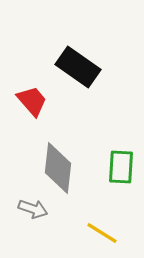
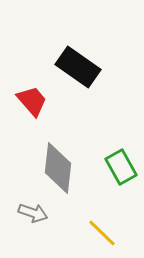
green rectangle: rotated 32 degrees counterclockwise
gray arrow: moved 4 px down
yellow line: rotated 12 degrees clockwise
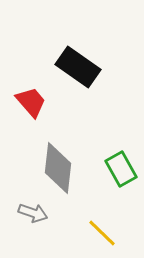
red trapezoid: moved 1 px left, 1 px down
green rectangle: moved 2 px down
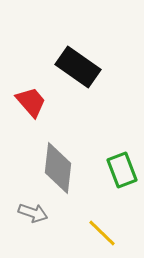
green rectangle: moved 1 px right, 1 px down; rotated 8 degrees clockwise
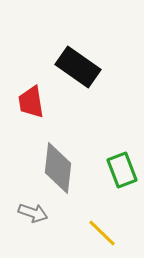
red trapezoid: rotated 148 degrees counterclockwise
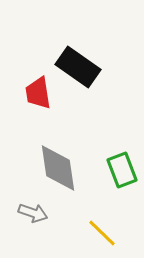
red trapezoid: moved 7 px right, 9 px up
gray diamond: rotated 15 degrees counterclockwise
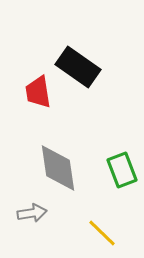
red trapezoid: moved 1 px up
gray arrow: moved 1 px left; rotated 28 degrees counterclockwise
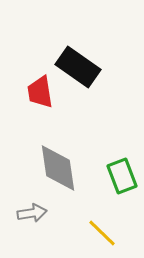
red trapezoid: moved 2 px right
green rectangle: moved 6 px down
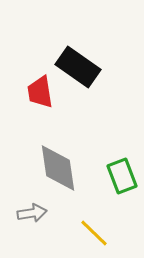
yellow line: moved 8 px left
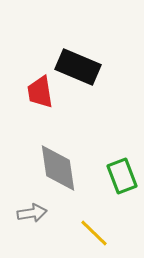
black rectangle: rotated 12 degrees counterclockwise
